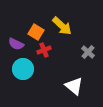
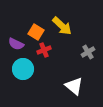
gray cross: rotated 16 degrees clockwise
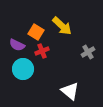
purple semicircle: moved 1 px right, 1 px down
red cross: moved 2 px left, 1 px down
white triangle: moved 4 px left, 5 px down
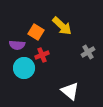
purple semicircle: rotated 21 degrees counterclockwise
red cross: moved 4 px down
cyan circle: moved 1 px right, 1 px up
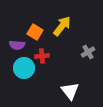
yellow arrow: rotated 95 degrees counterclockwise
orange square: moved 1 px left
red cross: moved 1 px down; rotated 16 degrees clockwise
white triangle: rotated 12 degrees clockwise
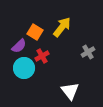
yellow arrow: moved 1 px down
purple semicircle: moved 2 px right, 1 px down; rotated 49 degrees counterclockwise
red cross: rotated 24 degrees counterclockwise
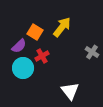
gray cross: moved 4 px right; rotated 24 degrees counterclockwise
cyan circle: moved 1 px left
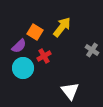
gray cross: moved 2 px up
red cross: moved 2 px right
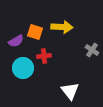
yellow arrow: rotated 55 degrees clockwise
orange square: rotated 14 degrees counterclockwise
purple semicircle: moved 3 px left, 5 px up; rotated 14 degrees clockwise
red cross: rotated 24 degrees clockwise
